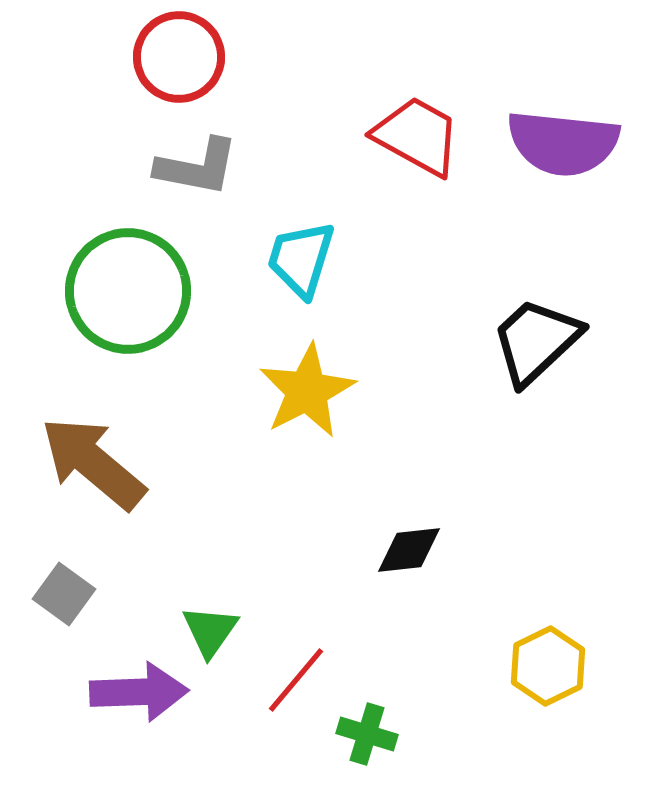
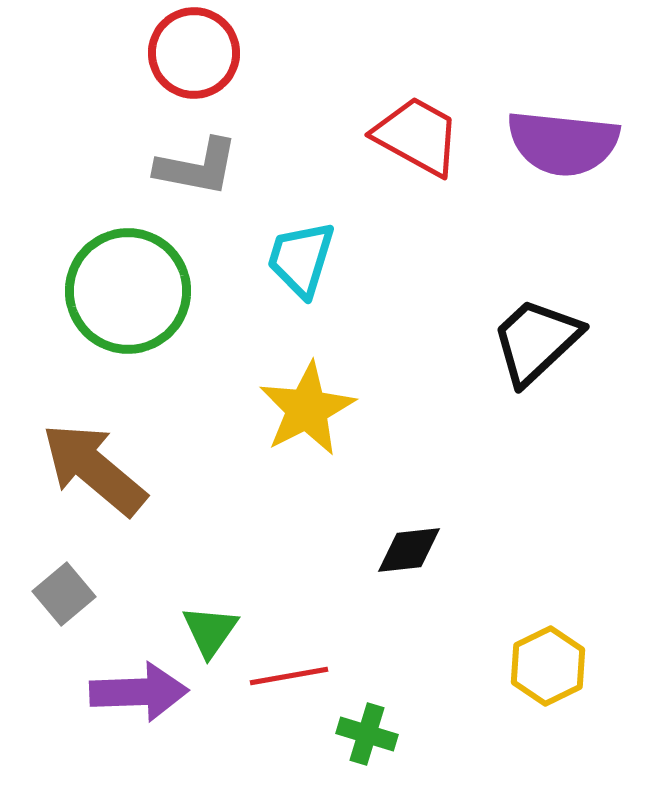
red circle: moved 15 px right, 4 px up
yellow star: moved 18 px down
brown arrow: moved 1 px right, 6 px down
gray square: rotated 14 degrees clockwise
red line: moved 7 px left, 4 px up; rotated 40 degrees clockwise
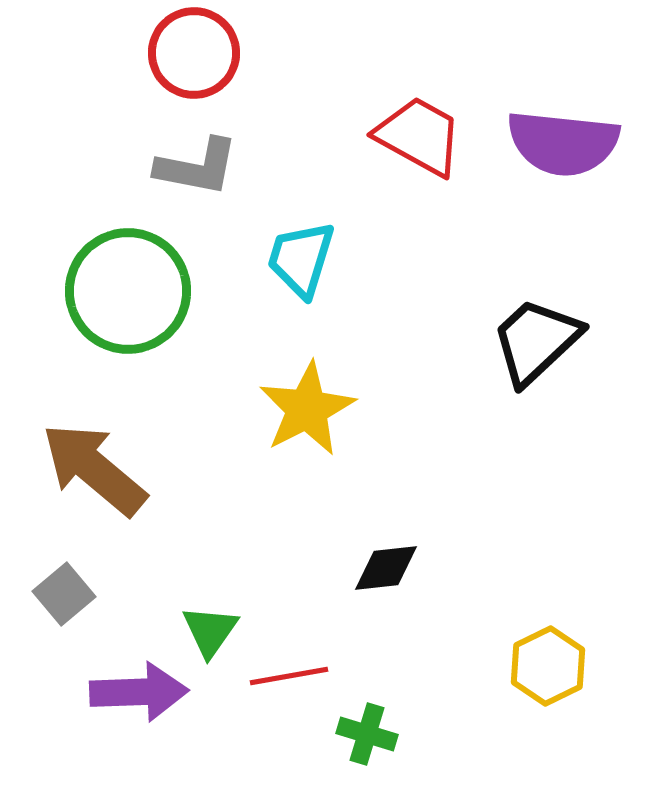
red trapezoid: moved 2 px right
black diamond: moved 23 px left, 18 px down
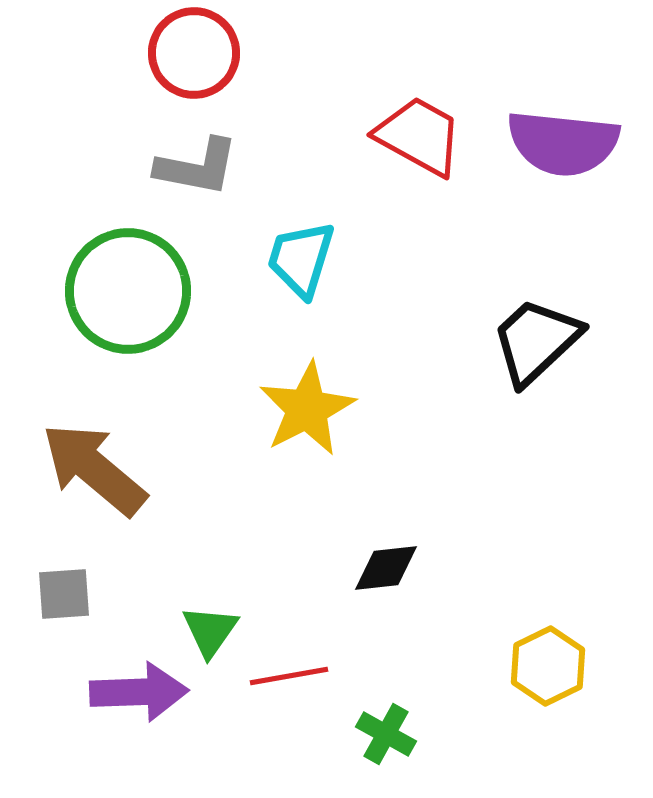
gray square: rotated 36 degrees clockwise
green cross: moved 19 px right; rotated 12 degrees clockwise
